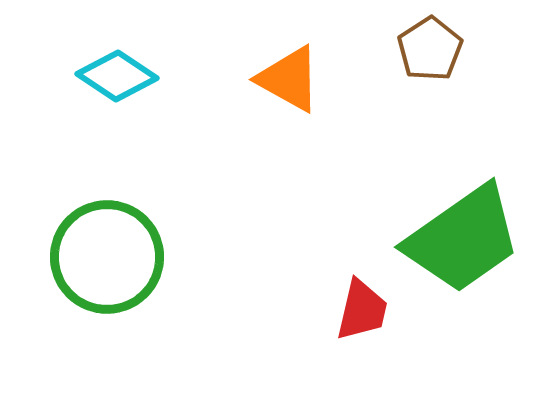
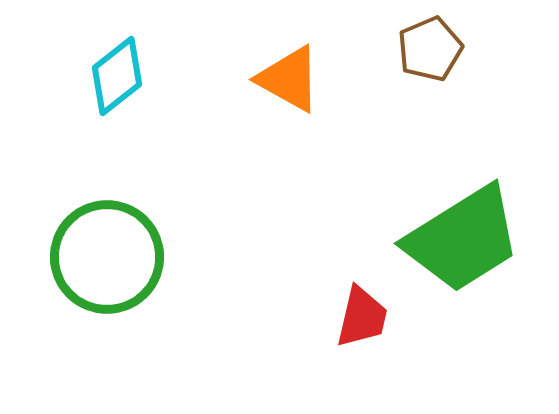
brown pentagon: rotated 10 degrees clockwise
cyan diamond: rotated 72 degrees counterclockwise
green trapezoid: rotated 3 degrees clockwise
red trapezoid: moved 7 px down
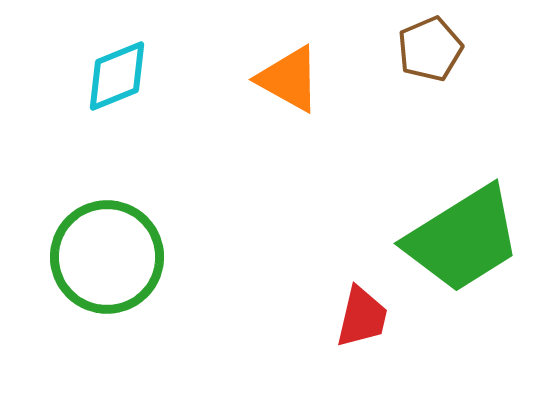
cyan diamond: rotated 16 degrees clockwise
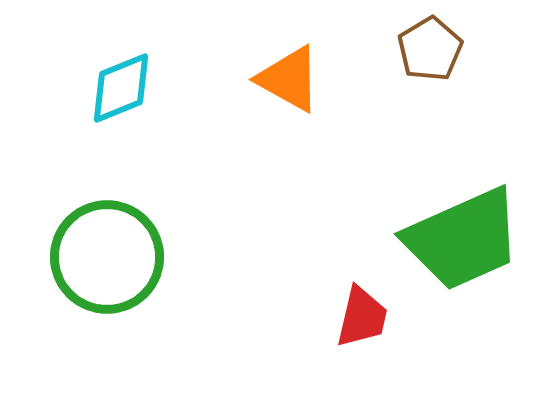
brown pentagon: rotated 8 degrees counterclockwise
cyan diamond: moved 4 px right, 12 px down
green trapezoid: rotated 8 degrees clockwise
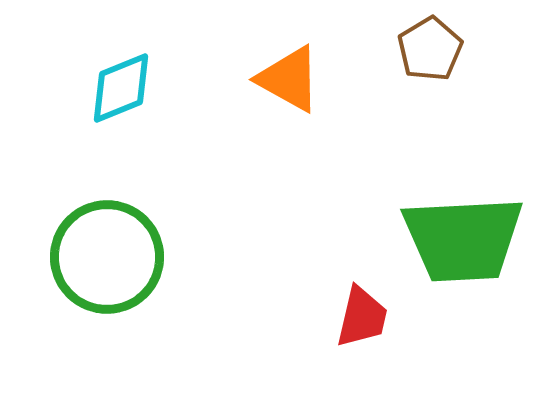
green trapezoid: rotated 21 degrees clockwise
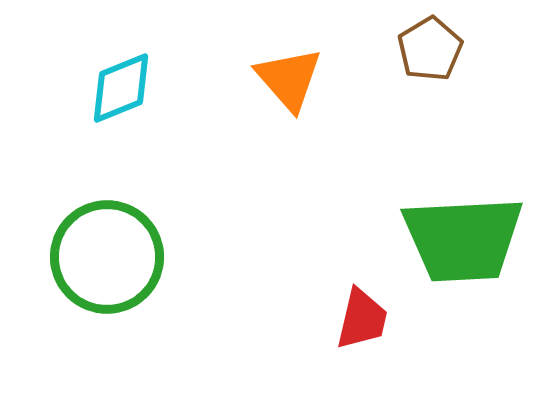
orange triangle: rotated 20 degrees clockwise
red trapezoid: moved 2 px down
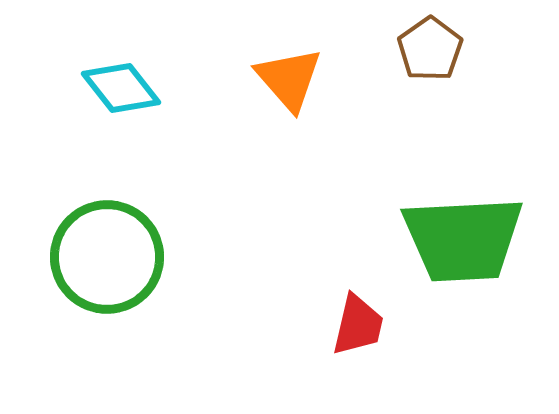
brown pentagon: rotated 4 degrees counterclockwise
cyan diamond: rotated 74 degrees clockwise
red trapezoid: moved 4 px left, 6 px down
